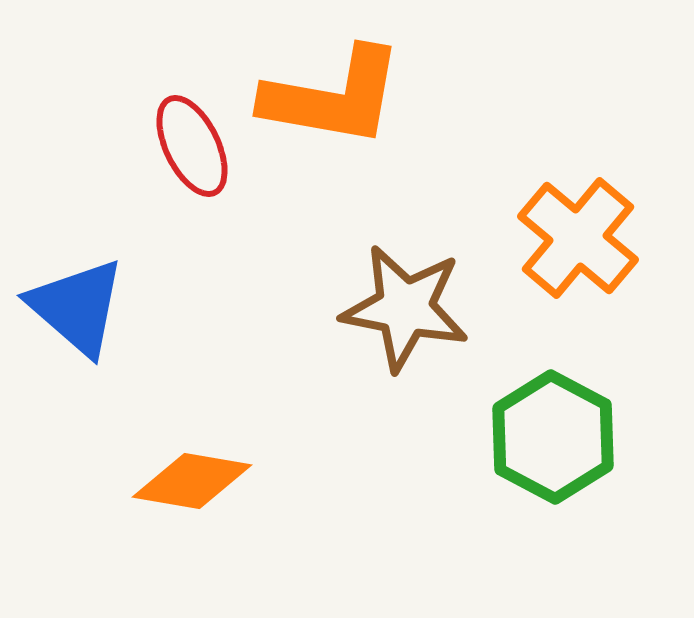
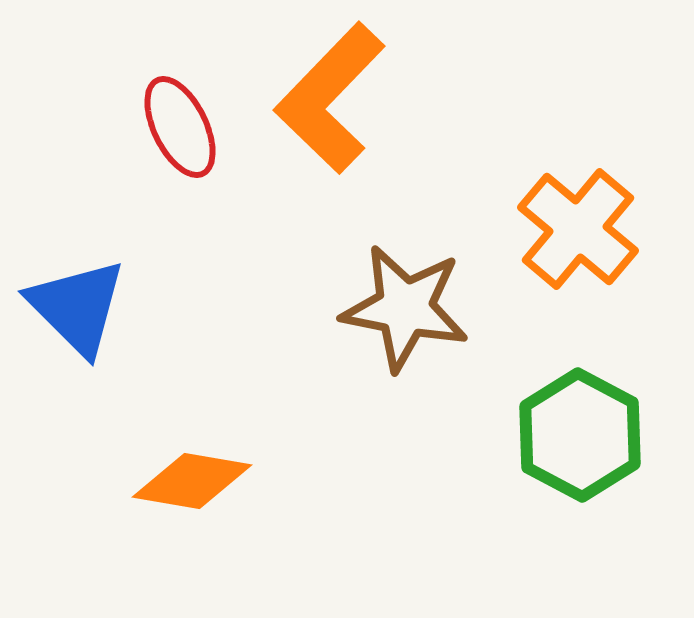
orange L-shape: moved 3 px left, 1 px down; rotated 124 degrees clockwise
red ellipse: moved 12 px left, 19 px up
orange cross: moved 9 px up
blue triangle: rotated 4 degrees clockwise
green hexagon: moved 27 px right, 2 px up
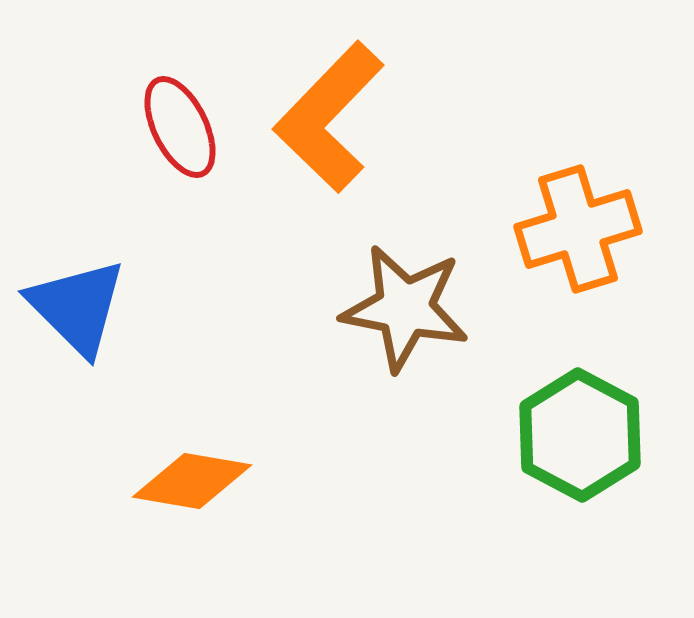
orange L-shape: moved 1 px left, 19 px down
orange cross: rotated 33 degrees clockwise
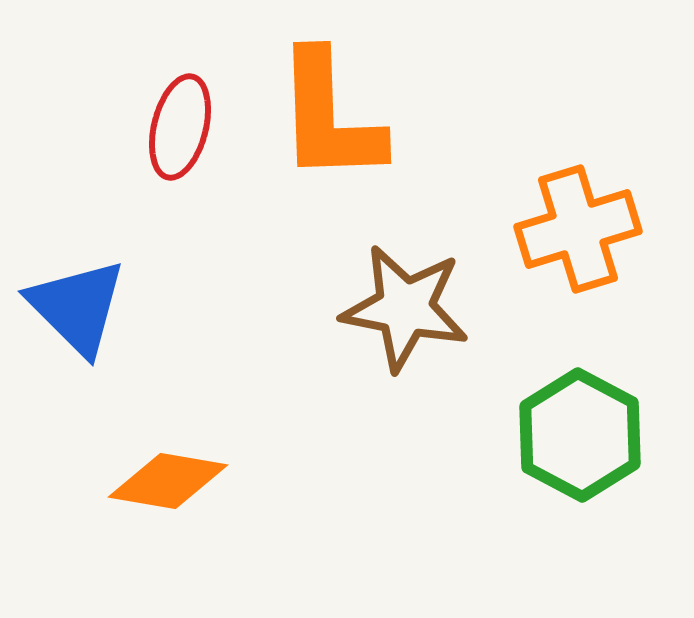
orange L-shape: rotated 46 degrees counterclockwise
red ellipse: rotated 40 degrees clockwise
orange diamond: moved 24 px left
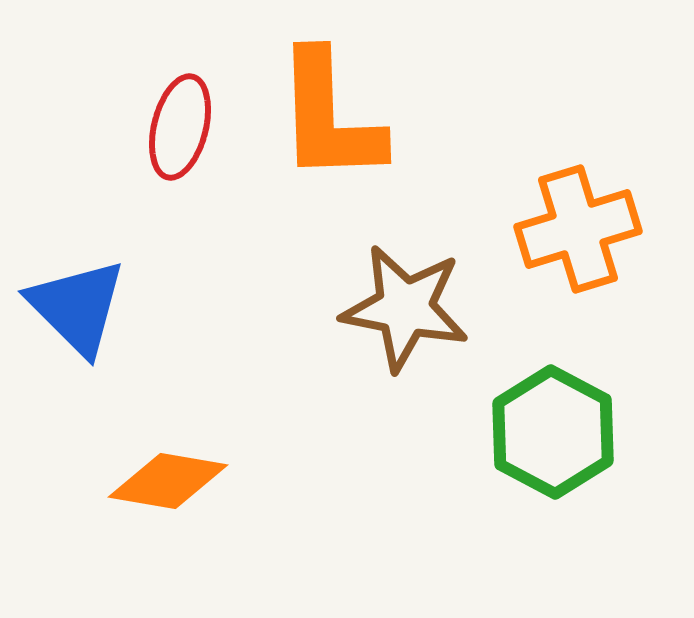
green hexagon: moved 27 px left, 3 px up
